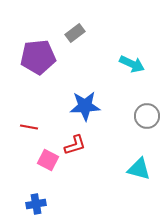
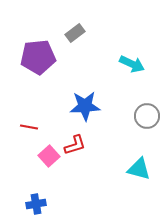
pink square: moved 1 px right, 4 px up; rotated 20 degrees clockwise
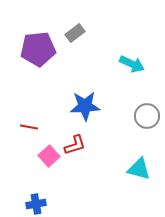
purple pentagon: moved 8 px up
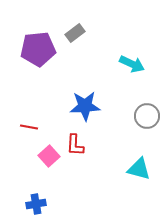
red L-shape: rotated 110 degrees clockwise
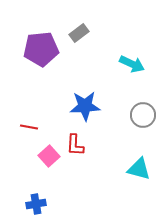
gray rectangle: moved 4 px right
purple pentagon: moved 3 px right
gray circle: moved 4 px left, 1 px up
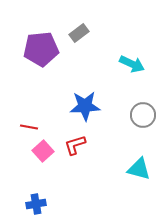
red L-shape: rotated 70 degrees clockwise
pink square: moved 6 px left, 5 px up
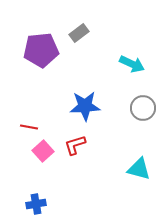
purple pentagon: moved 1 px down
gray circle: moved 7 px up
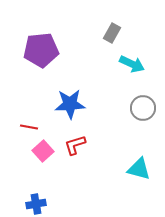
gray rectangle: moved 33 px right; rotated 24 degrees counterclockwise
blue star: moved 15 px left, 2 px up
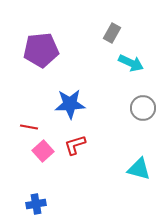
cyan arrow: moved 1 px left, 1 px up
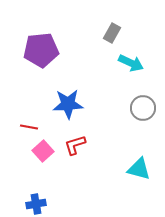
blue star: moved 2 px left
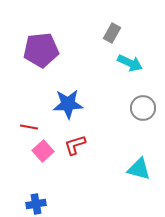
cyan arrow: moved 1 px left
